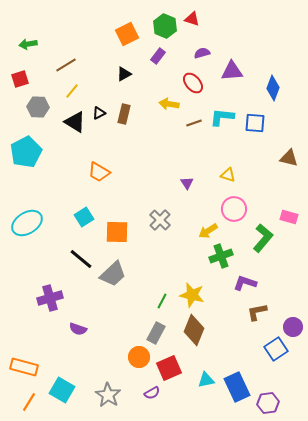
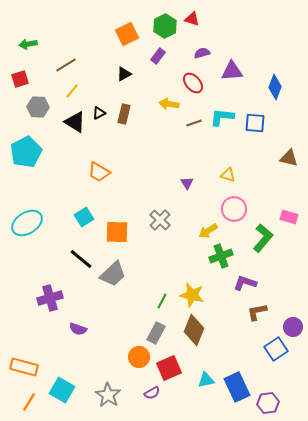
green hexagon at (165, 26): rotated 10 degrees clockwise
blue diamond at (273, 88): moved 2 px right, 1 px up
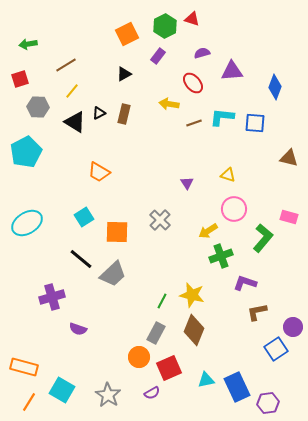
purple cross at (50, 298): moved 2 px right, 1 px up
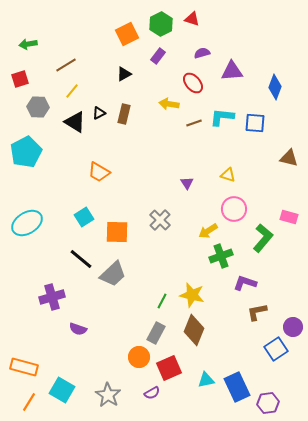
green hexagon at (165, 26): moved 4 px left, 2 px up
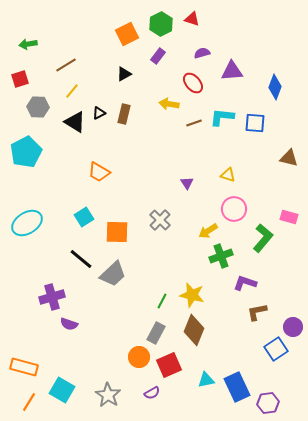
purple semicircle at (78, 329): moved 9 px left, 5 px up
red square at (169, 368): moved 3 px up
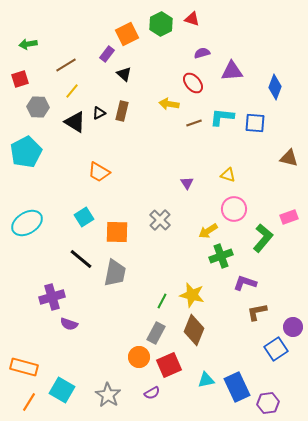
purple rectangle at (158, 56): moved 51 px left, 2 px up
black triangle at (124, 74): rotated 49 degrees counterclockwise
brown rectangle at (124, 114): moved 2 px left, 3 px up
pink rectangle at (289, 217): rotated 36 degrees counterclockwise
gray trapezoid at (113, 274): moved 2 px right, 1 px up; rotated 36 degrees counterclockwise
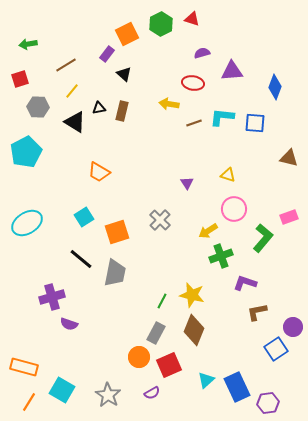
red ellipse at (193, 83): rotated 40 degrees counterclockwise
black triangle at (99, 113): moved 5 px up; rotated 16 degrees clockwise
orange square at (117, 232): rotated 20 degrees counterclockwise
cyan triangle at (206, 380): rotated 30 degrees counterclockwise
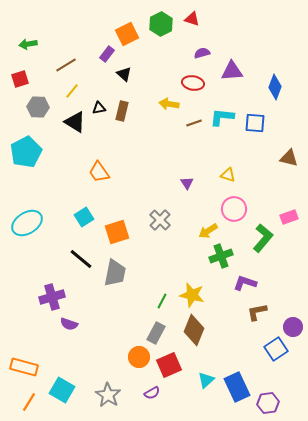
orange trapezoid at (99, 172): rotated 25 degrees clockwise
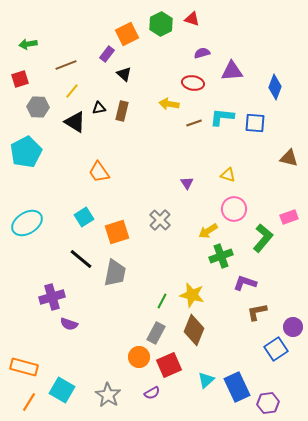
brown line at (66, 65): rotated 10 degrees clockwise
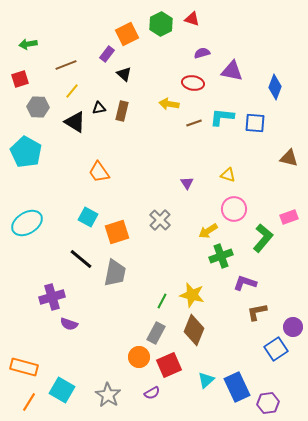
purple triangle at (232, 71): rotated 15 degrees clockwise
cyan pentagon at (26, 152): rotated 16 degrees counterclockwise
cyan square at (84, 217): moved 4 px right; rotated 30 degrees counterclockwise
